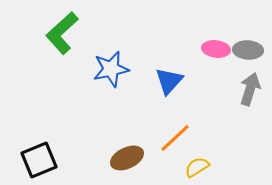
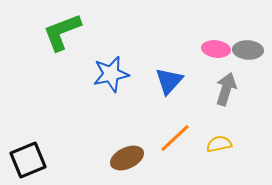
green L-shape: moved 1 px up; rotated 21 degrees clockwise
blue star: moved 5 px down
gray arrow: moved 24 px left
black square: moved 11 px left
yellow semicircle: moved 22 px right, 23 px up; rotated 20 degrees clockwise
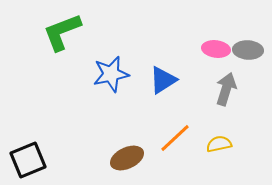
blue triangle: moved 6 px left, 1 px up; rotated 16 degrees clockwise
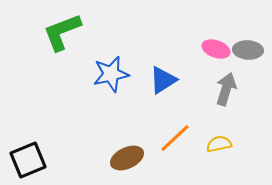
pink ellipse: rotated 12 degrees clockwise
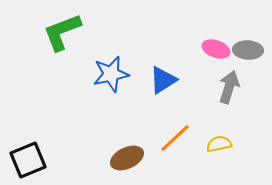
gray arrow: moved 3 px right, 2 px up
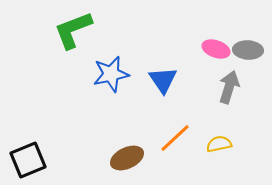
green L-shape: moved 11 px right, 2 px up
blue triangle: rotated 32 degrees counterclockwise
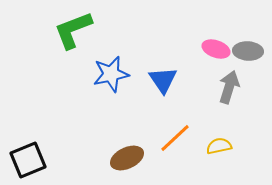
gray ellipse: moved 1 px down
yellow semicircle: moved 2 px down
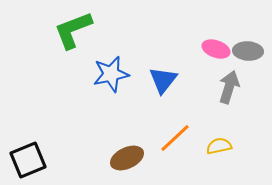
blue triangle: rotated 12 degrees clockwise
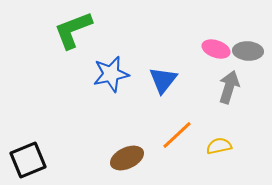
orange line: moved 2 px right, 3 px up
